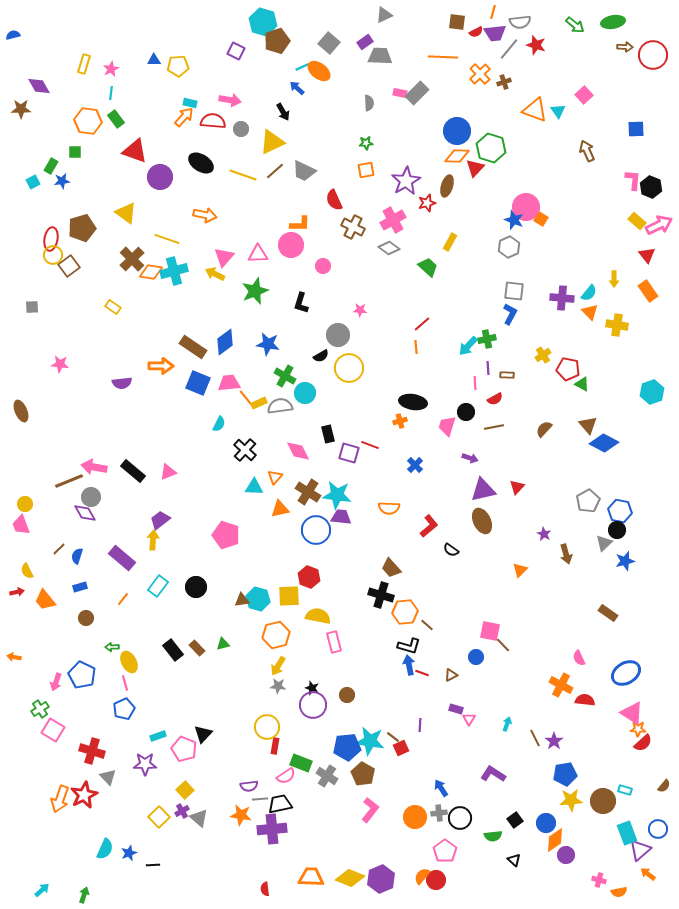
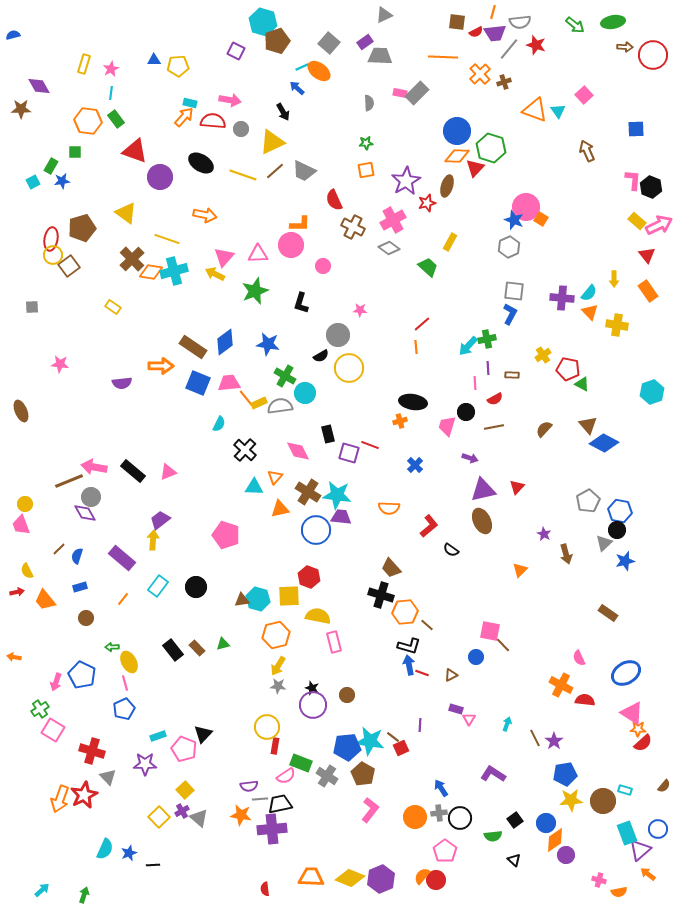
brown rectangle at (507, 375): moved 5 px right
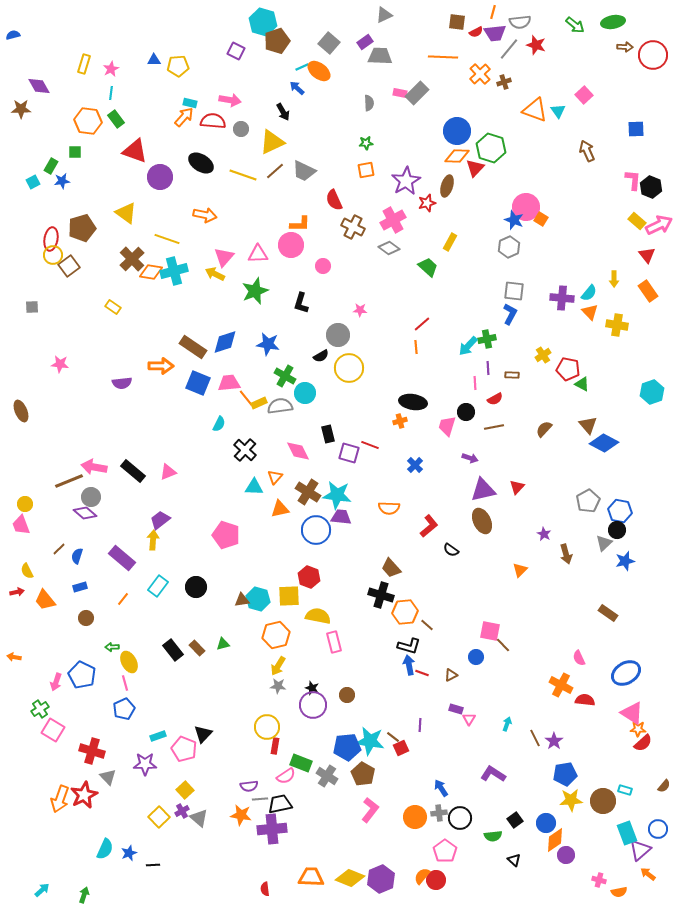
blue diamond at (225, 342): rotated 20 degrees clockwise
purple diamond at (85, 513): rotated 20 degrees counterclockwise
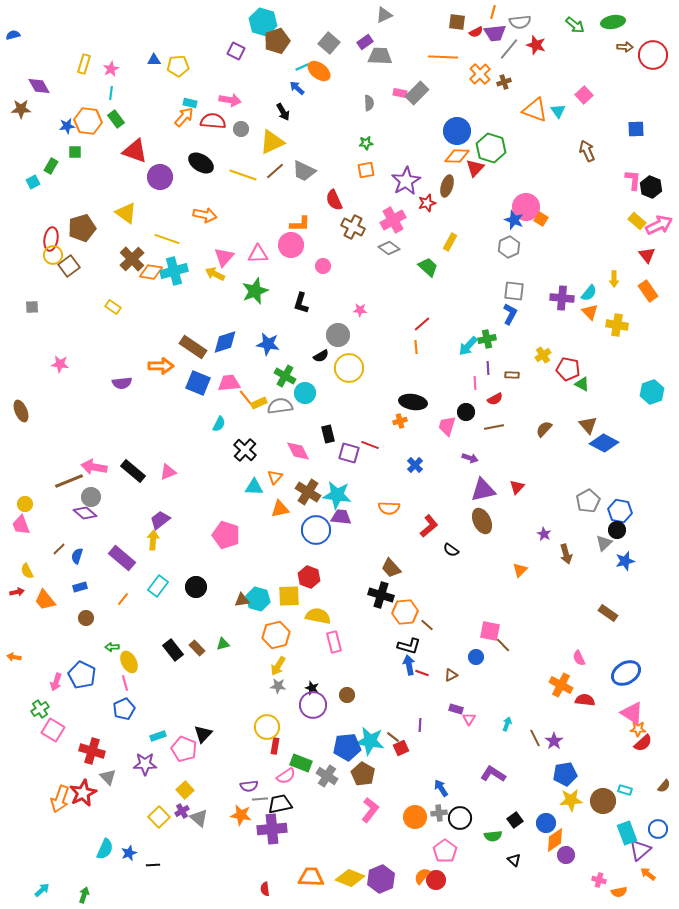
blue star at (62, 181): moved 5 px right, 55 px up
red star at (84, 795): moved 1 px left, 2 px up
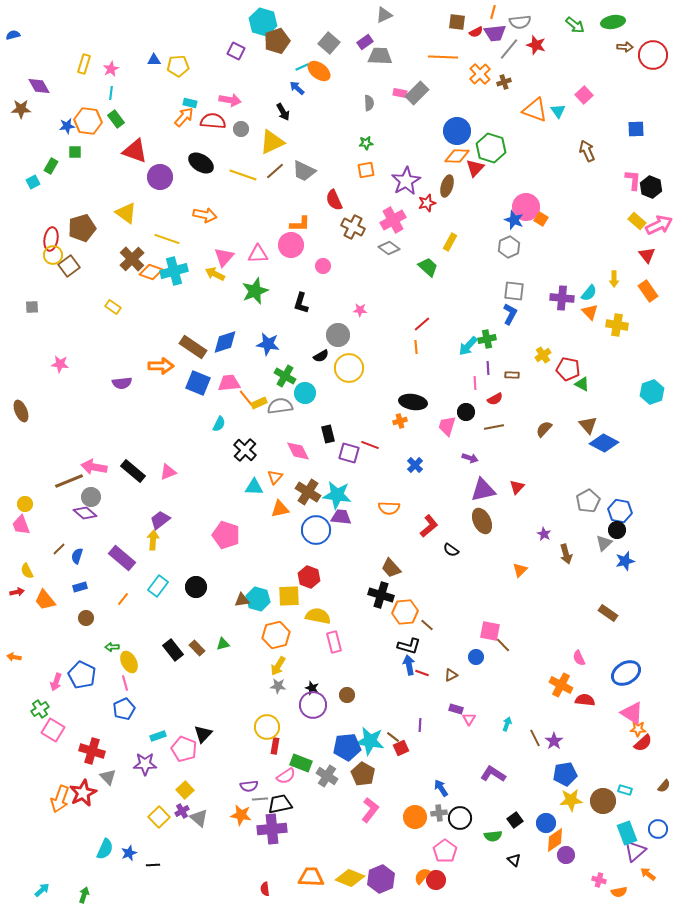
orange diamond at (151, 272): rotated 10 degrees clockwise
purple triangle at (640, 850): moved 5 px left, 1 px down
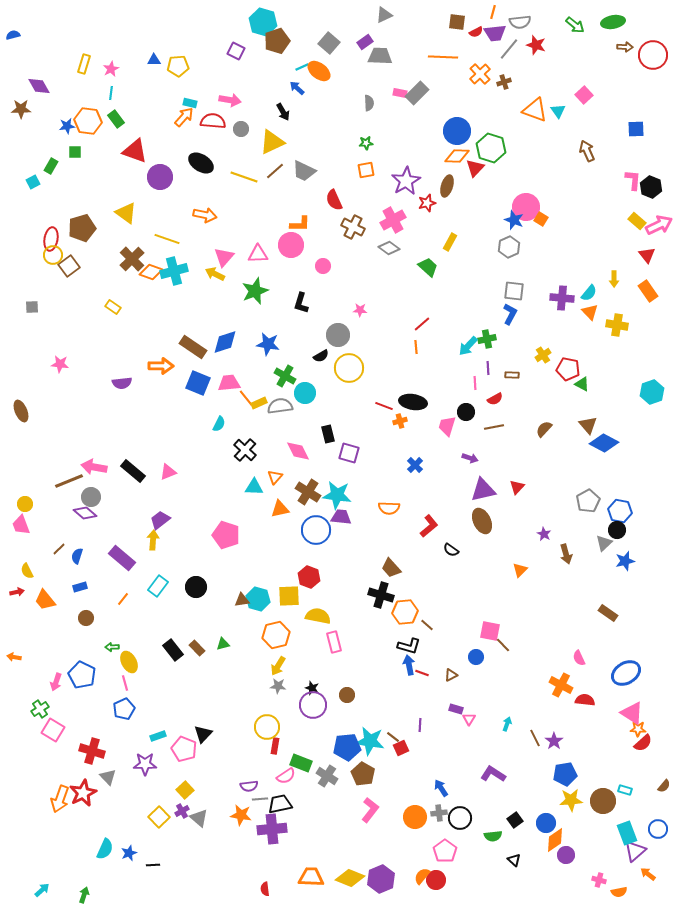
yellow line at (243, 175): moved 1 px right, 2 px down
red line at (370, 445): moved 14 px right, 39 px up
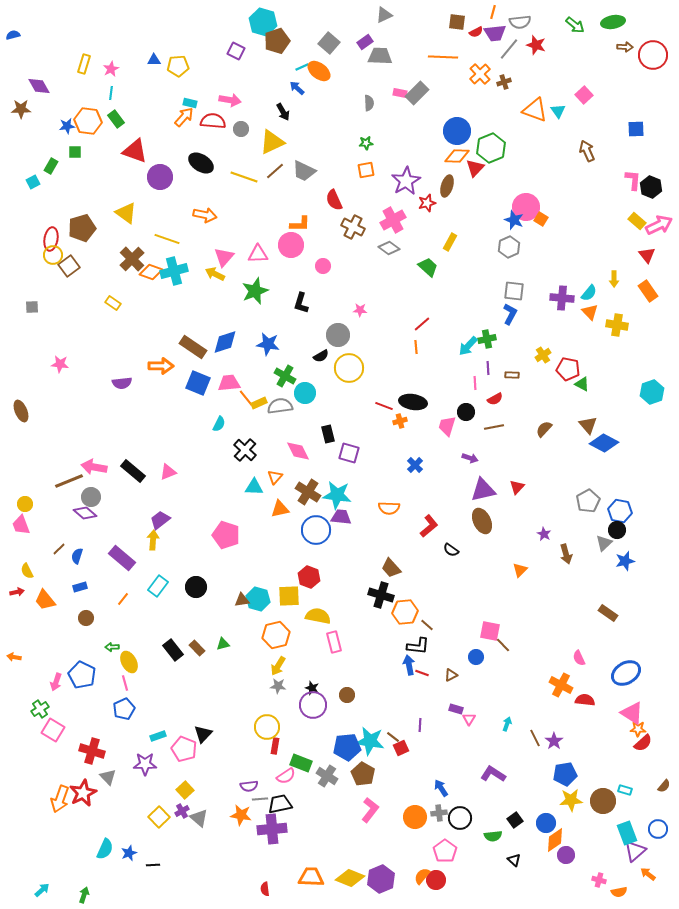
green hexagon at (491, 148): rotated 20 degrees clockwise
yellow rectangle at (113, 307): moved 4 px up
black L-shape at (409, 646): moved 9 px right; rotated 10 degrees counterclockwise
